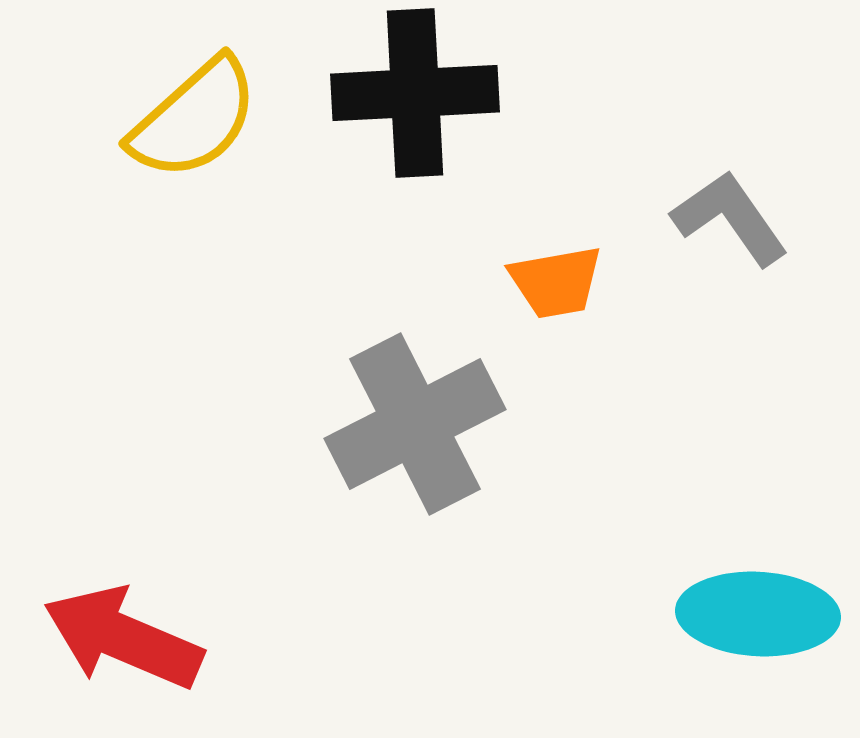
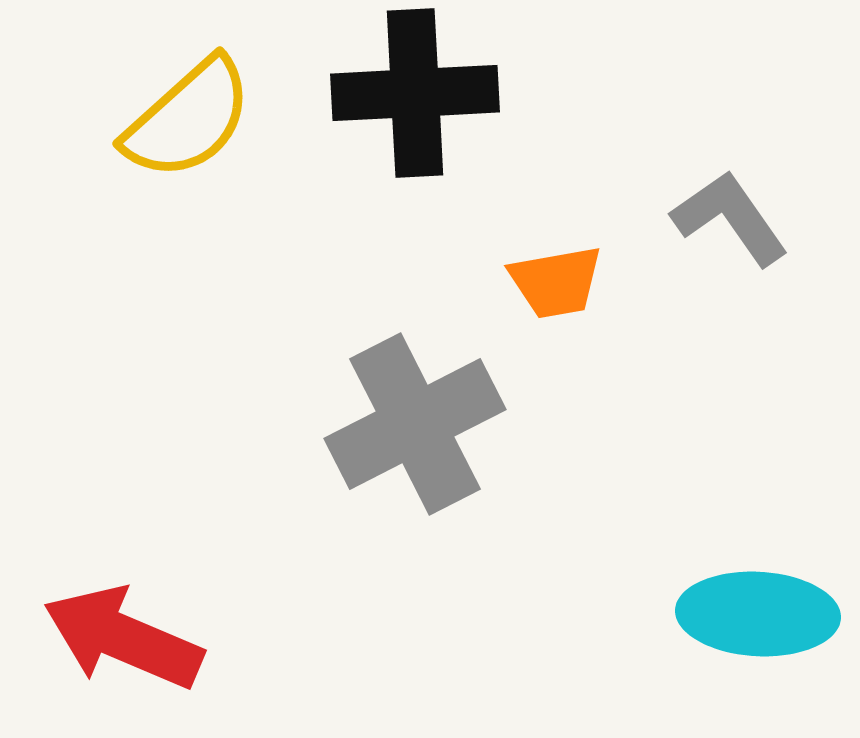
yellow semicircle: moved 6 px left
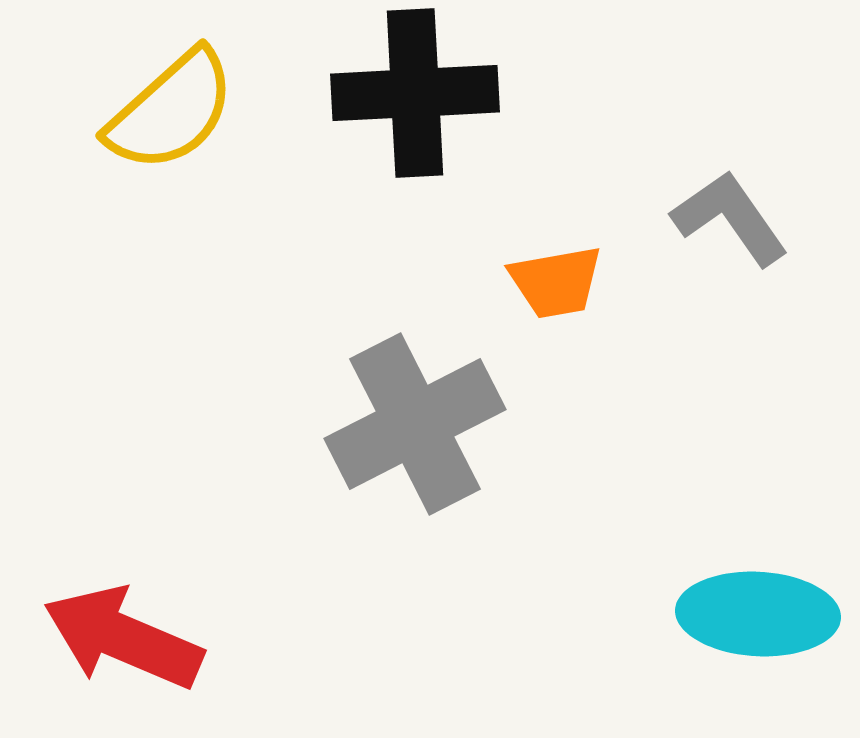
yellow semicircle: moved 17 px left, 8 px up
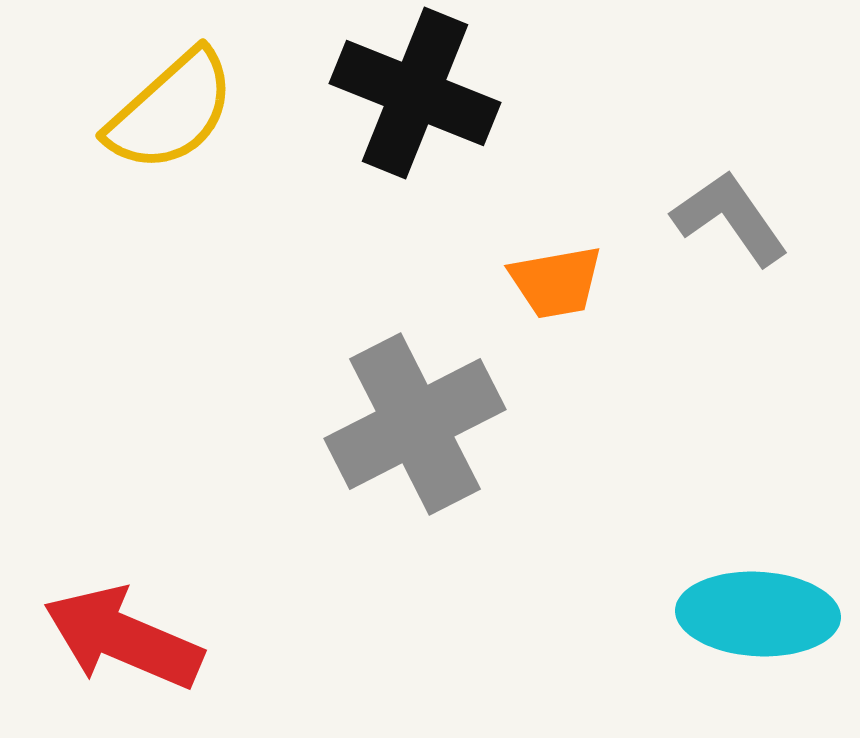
black cross: rotated 25 degrees clockwise
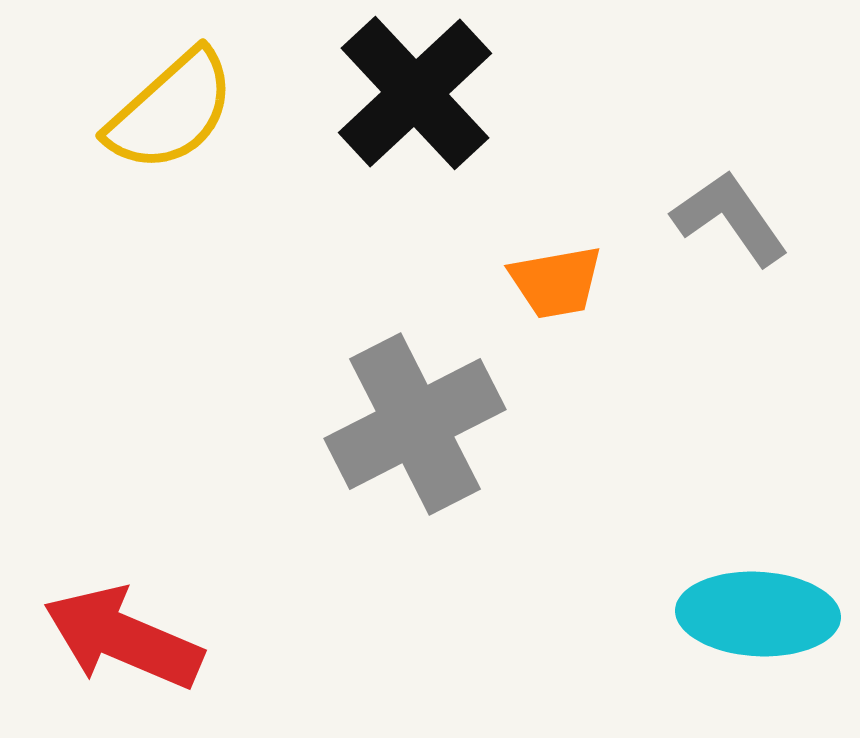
black cross: rotated 25 degrees clockwise
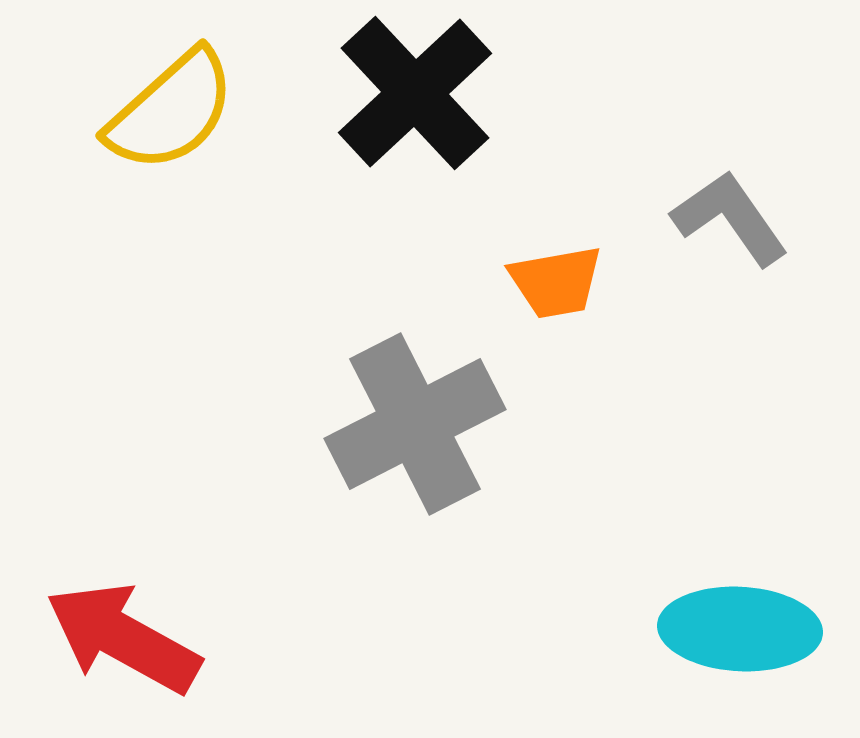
cyan ellipse: moved 18 px left, 15 px down
red arrow: rotated 6 degrees clockwise
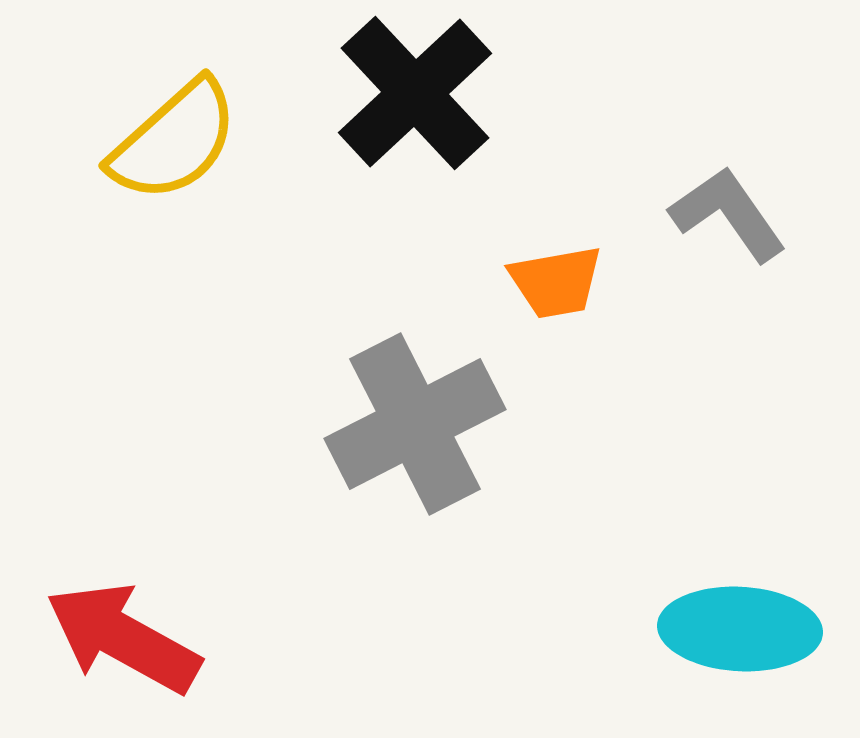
yellow semicircle: moved 3 px right, 30 px down
gray L-shape: moved 2 px left, 4 px up
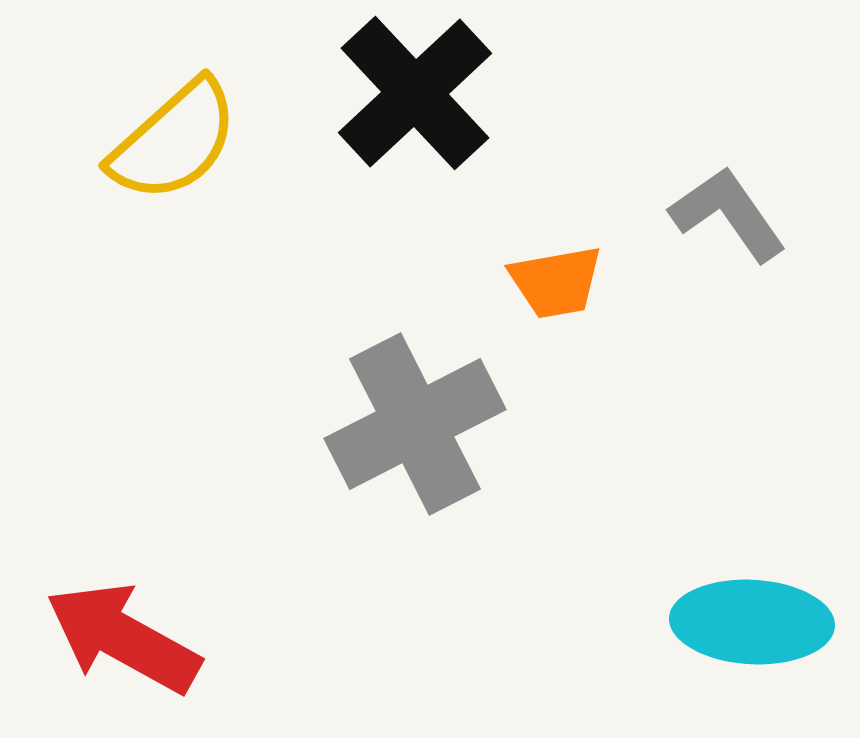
cyan ellipse: moved 12 px right, 7 px up
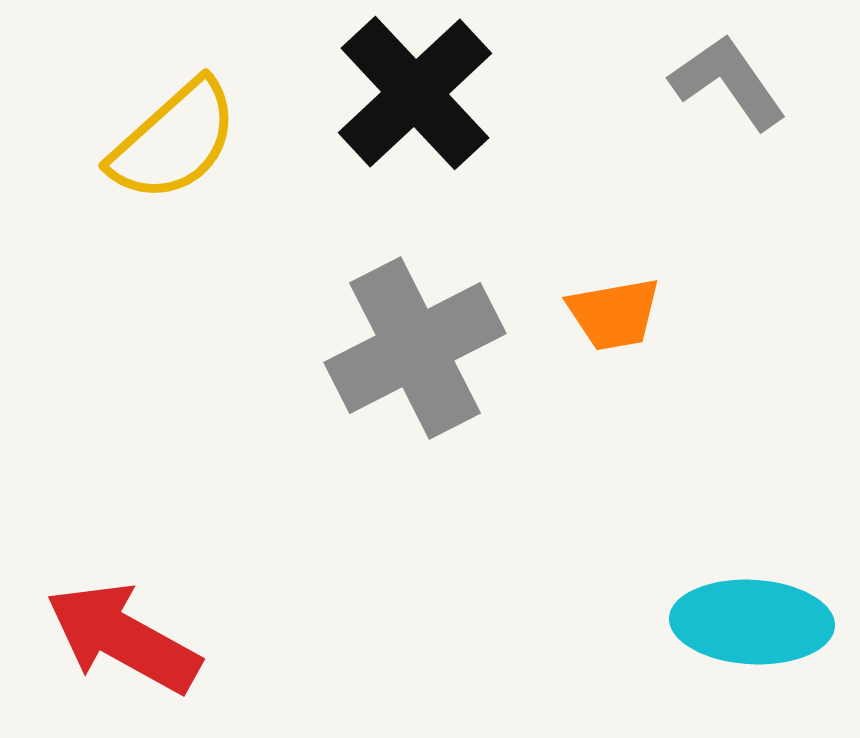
gray L-shape: moved 132 px up
orange trapezoid: moved 58 px right, 32 px down
gray cross: moved 76 px up
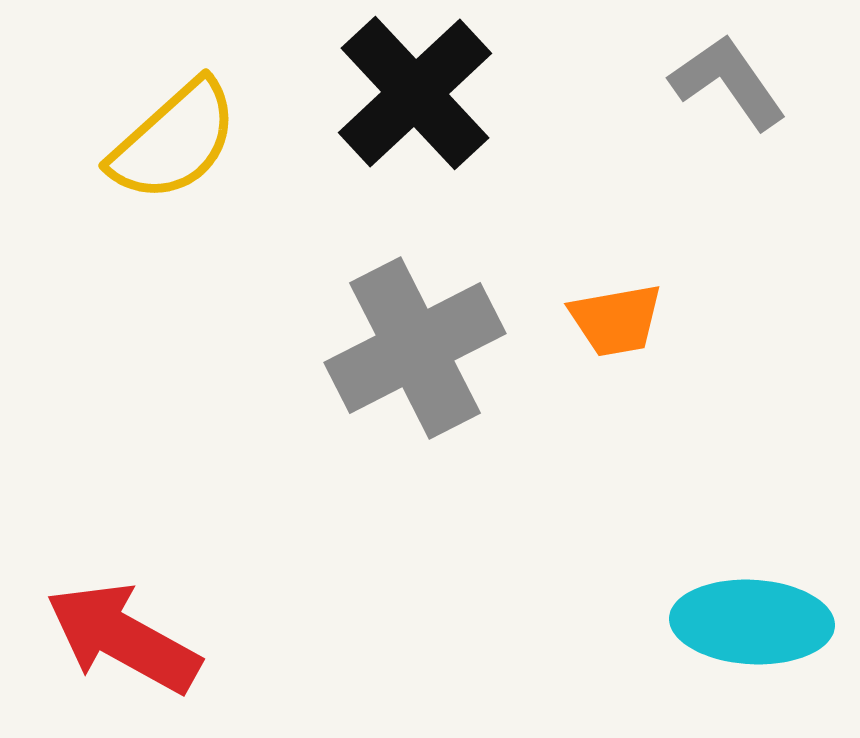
orange trapezoid: moved 2 px right, 6 px down
